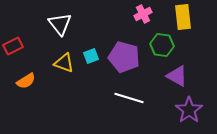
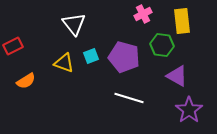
yellow rectangle: moved 1 px left, 4 px down
white triangle: moved 14 px right
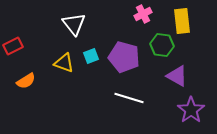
purple star: moved 2 px right
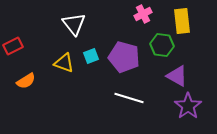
purple star: moved 3 px left, 4 px up
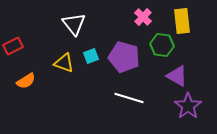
pink cross: moved 3 px down; rotated 18 degrees counterclockwise
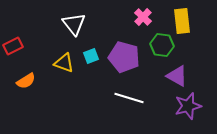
purple star: rotated 20 degrees clockwise
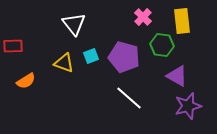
red rectangle: rotated 24 degrees clockwise
white line: rotated 24 degrees clockwise
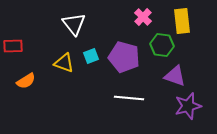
purple triangle: moved 2 px left; rotated 10 degrees counterclockwise
white line: rotated 36 degrees counterclockwise
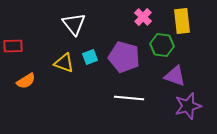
cyan square: moved 1 px left, 1 px down
